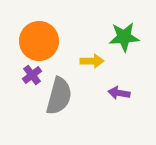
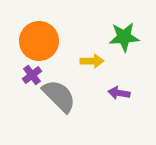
gray semicircle: rotated 60 degrees counterclockwise
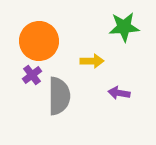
green star: moved 10 px up
gray semicircle: rotated 45 degrees clockwise
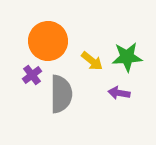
green star: moved 3 px right, 30 px down
orange circle: moved 9 px right
yellow arrow: rotated 40 degrees clockwise
gray semicircle: moved 2 px right, 2 px up
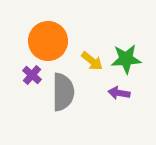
green star: moved 1 px left, 2 px down
purple cross: rotated 12 degrees counterclockwise
gray semicircle: moved 2 px right, 2 px up
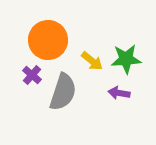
orange circle: moved 1 px up
gray semicircle: rotated 18 degrees clockwise
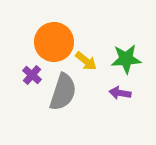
orange circle: moved 6 px right, 2 px down
yellow arrow: moved 6 px left
purple arrow: moved 1 px right
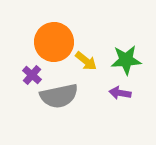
green star: moved 1 px down
gray semicircle: moved 4 px left, 4 px down; rotated 60 degrees clockwise
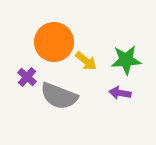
purple cross: moved 5 px left, 2 px down
gray semicircle: rotated 33 degrees clockwise
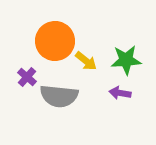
orange circle: moved 1 px right, 1 px up
gray semicircle: rotated 15 degrees counterclockwise
